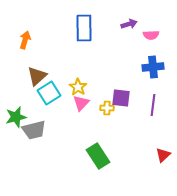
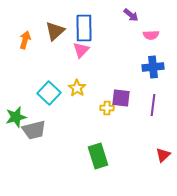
purple arrow: moved 2 px right, 9 px up; rotated 56 degrees clockwise
brown triangle: moved 18 px right, 45 px up
yellow star: moved 1 px left, 1 px down
cyan square: rotated 15 degrees counterclockwise
pink triangle: moved 53 px up
green rectangle: rotated 15 degrees clockwise
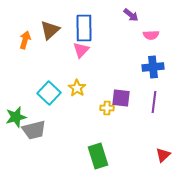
brown triangle: moved 5 px left, 1 px up
purple line: moved 1 px right, 3 px up
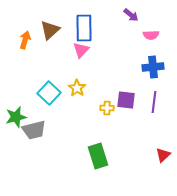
purple square: moved 5 px right, 2 px down
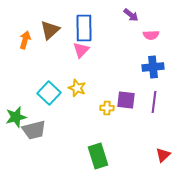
yellow star: rotated 12 degrees counterclockwise
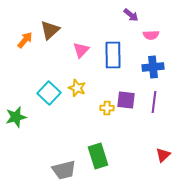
blue rectangle: moved 29 px right, 27 px down
orange arrow: rotated 24 degrees clockwise
gray trapezoid: moved 30 px right, 40 px down
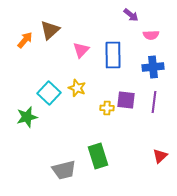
green star: moved 11 px right
red triangle: moved 3 px left, 1 px down
